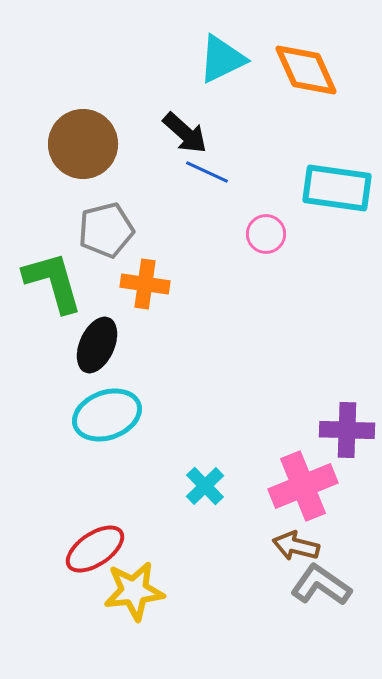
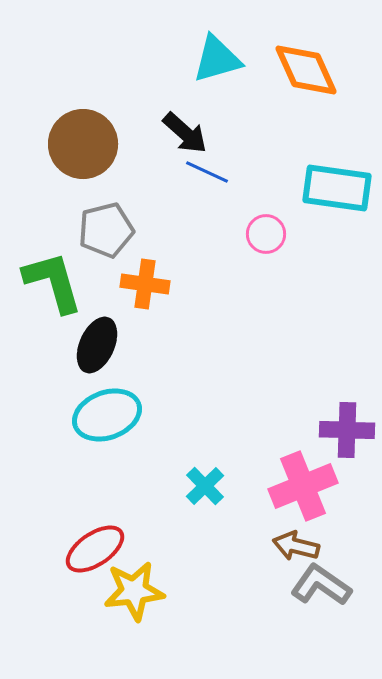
cyan triangle: moved 5 px left; rotated 10 degrees clockwise
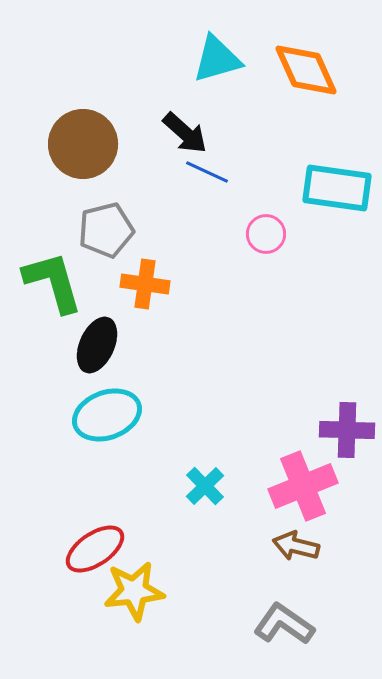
gray L-shape: moved 37 px left, 39 px down
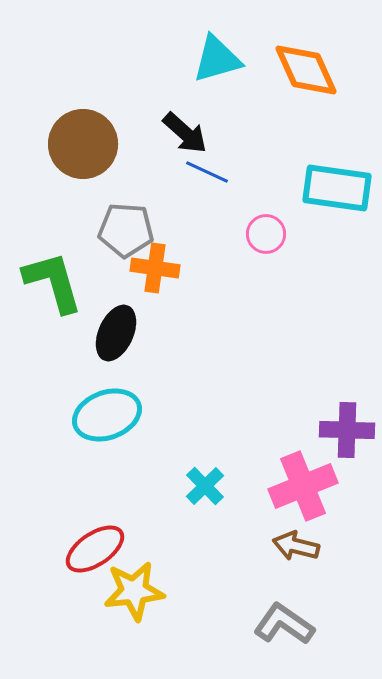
gray pentagon: moved 20 px right; rotated 18 degrees clockwise
orange cross: moved 10 px right, 16 px up
black ellipse: moved 19 px right, 12 px up
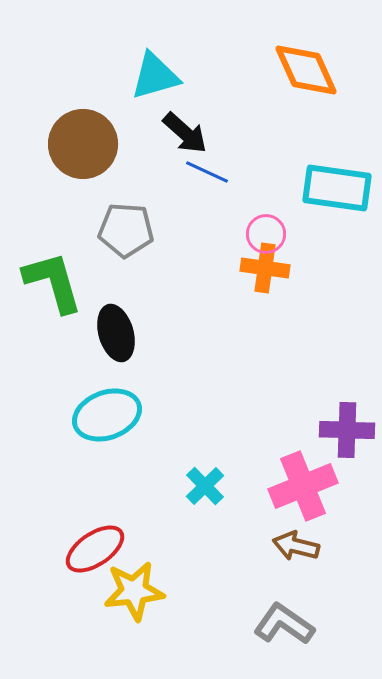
cyan triangle: moved 62 px left, 17 px down
orange cross: moved 110 px right
black ellipse: rotated 40 degrees counterclockwise
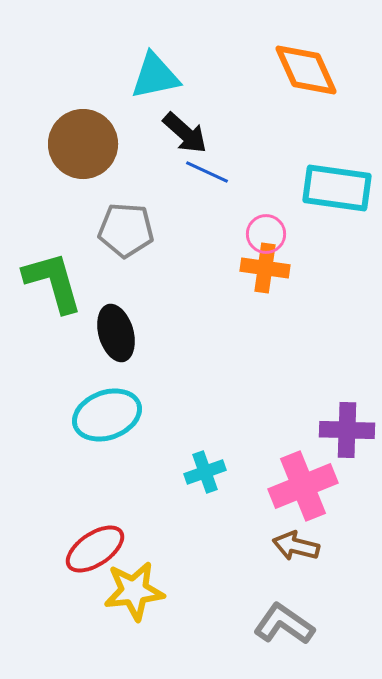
cyan triangle: rotated 4 degrees clockwise
cyan cross: moved 14 px up; rotated 24 degrees clockwise
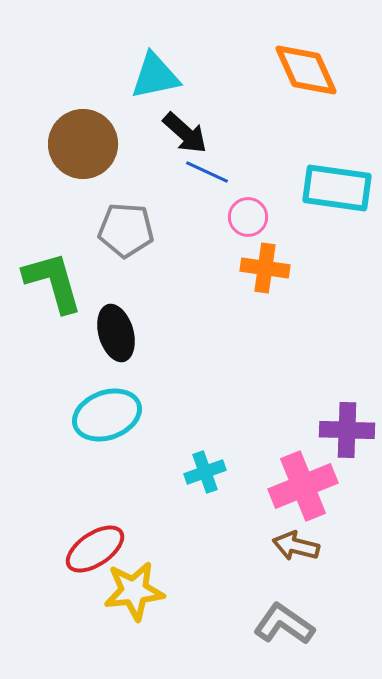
pink circle: moved 18 px left, 17 px up
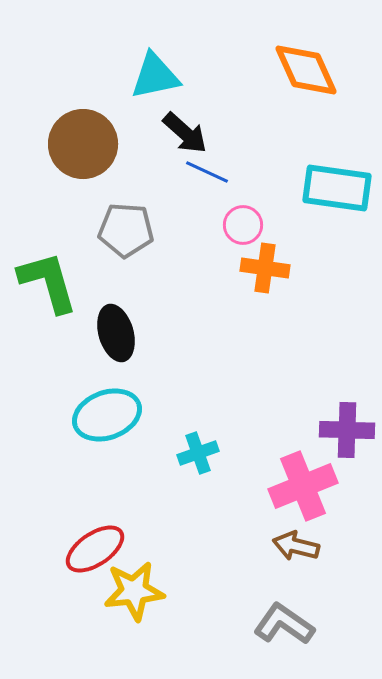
pink circle: moved 5 px left, 8 px down
green L-shape: moved 5 px left
cyan cross: moved 7 px left, 19 px up
